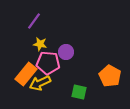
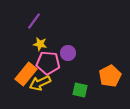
purple circle: moved 2 px right, 1 px down
orange pentagon: rotated 15 degrees clockwise
green square: moved 1 px right, 2 px up
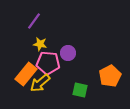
yellow arrow: rotated 15 degrees counterclockwise
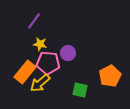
orange rectangle: moved 1 px left, 2 px up
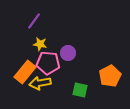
yellow arrow: rotated 30 degrees clockwise
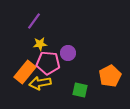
yellow star: rotated 16 degrees counterclockwise
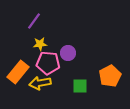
orange rectangle: moved 7 px left
green square: moved 4 px up; rotated 14 degrees counterclockwise
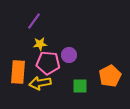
purple circle: moved 1 px right, 2 px down
orange rectangle: rotated 35 degrees counterclockwise
